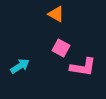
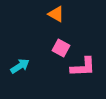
pink L-shape: rotated 12 degrees counterclockwise
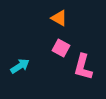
orange triangle: moved 3 px right, 4 px down
pink L-shape: rotated 108 degrees clockwise
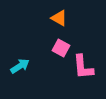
pink L-shape: rotated 20 degrees counterclockwise
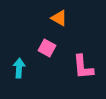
pink square: moved 14 px left
cyan arrow: moved 1 px left, 2 px down; rotated 54 degrees counterclockwise
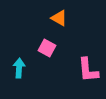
pink L-shape: moved 5 px right, 3 px down
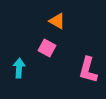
orange triangle: moved 2 px left, 3 px down
pink L-shape: rotated 20 degrees clockwise
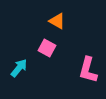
cyan arrow: rotated 36 degrees clockwise
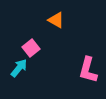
orange triangle: moved 1 px left, 1 px up
pink square: moved 16 px left; rotated 24 degrees clockwise
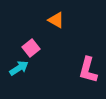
cyan arrow: rotated 18 degrees clockwise
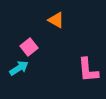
pink square: moved 2 px left, 1 px up
pink L-shape: rotated 20 degrees counterclockwise
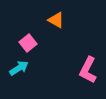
pink square: moved 1 px left, 4 px up
pink L-shape: rotated 32 degrees clockwise
